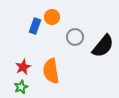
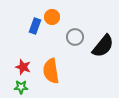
red star: rotated 28 degrees counterclockwise
green star: rotated 24 degrees clockwise
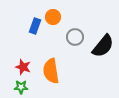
orange circle: moved 1 px right
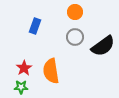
orange circle: moved 22 px right, 5 px up
black semicircle: rotated 15 degrees clockwise
red star: moved 1 px right, 1 px down; rotated 21 degrees clockwise
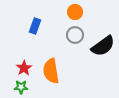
gray circle: moved 2 px up
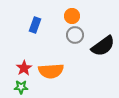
orange circle: moved 3 px left, 4 px down
blue rectangle: moved 1 px up
orange semicircle: rotated 85 degrees counterclockwise
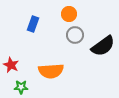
orange circle: moved 3 px left, 2 px up
blue rectangle: moved 2 px left, 1 px up
red star: moved 13 px left, 3 px up; rotated 14 degrees counterclockwise
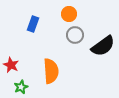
orange semicircle: rotated 90 degrees counterclockwise
green star: rotated 24 degrees counterclockwise
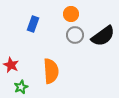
orange circle: moved 2 px right
black semicircle: moved 10 px up
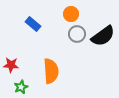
blue rectangle: rotated 70 degrees counterclockwise
gray circle: moved 2 px right, 1 px up
red star: rotated 21 degrees counterclockwise
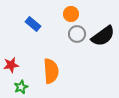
red star: rotated 14 degrees counterclockwise
